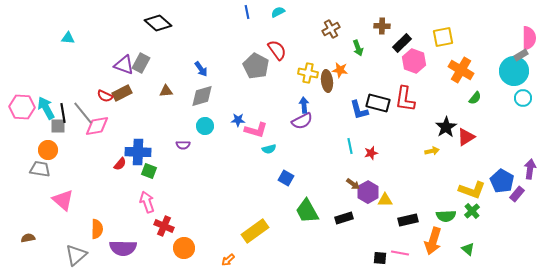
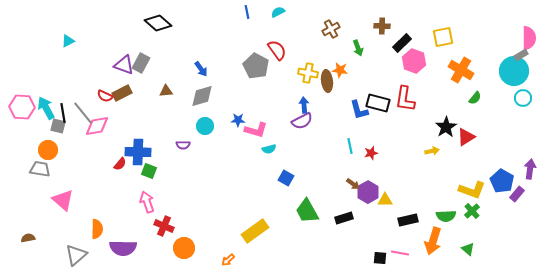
cyan triangle at (68, 38): moved 3 px down; rotated 32 degrees counterclockwise
gray square at (58, 126): rotated 14 degrees clockwise
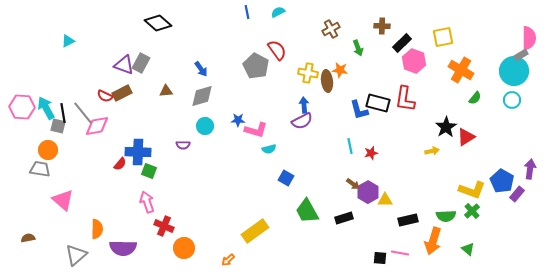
cyan circle at (523, 98): moved 11 px left, 2 px down
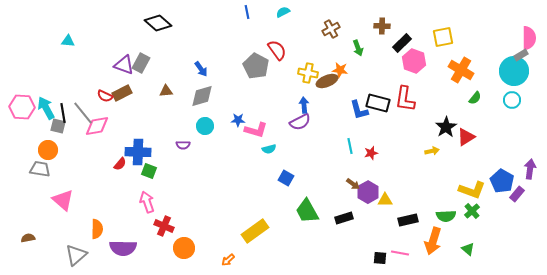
cyan semicircle at (278, 12): moved 5 px right
cyan triangle at (68, 41): rotated 32 degrees clockwise
brown ellipse at (327, 81): rotated 75 degrees clockwise
purple semicircle at (302, 121): moved 2 px left, 1 px down
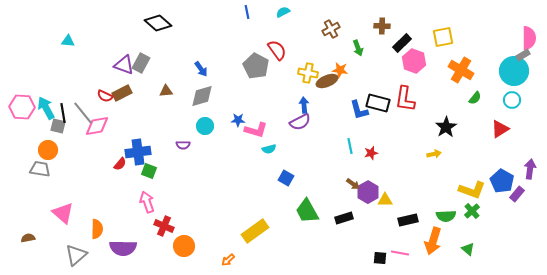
gray rectangle at (521, 55): moved 2 px right
red triangle at (466, 137): moved 34 px right, 8 px up
yellow arrow at (432, 151): moved 2 px right, 3 px down
blue cross at (138, 152): rotated 10 degrees counterclockwise
pink triangle at (63, 200): moved 13 px down
orange circle at (184, 248): moved 2 px up
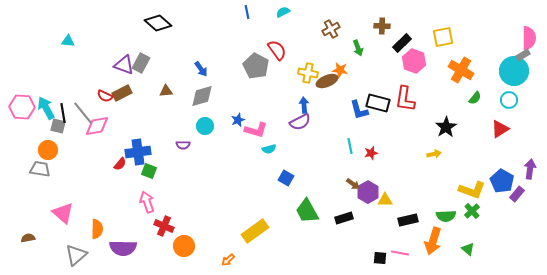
cyan circle at (512, 100): moved 3 px left
blue star at (238, 120): rotated 24 degrees counterclockwise
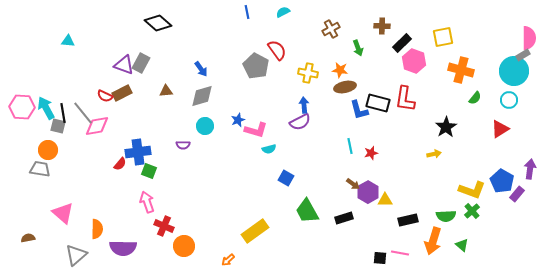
orange cross at (461, 70): rotated 15 degrees counterclockwise
brown ellipse at (327, 81): moved 18 px right, 6 px down; rotated 10 degrees clockwise
green triangle at (468, 249): moved 6 px left, 4 px up
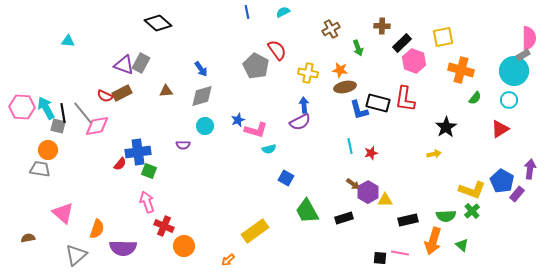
orange semicircle at (97, 229): rotated 18 degrees clockwise
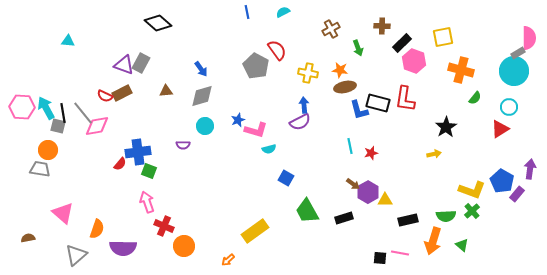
gray rectangle at (523, 55): moved 5 px left, 2 px up
cyan circle at (509, 100): moved 7 px down
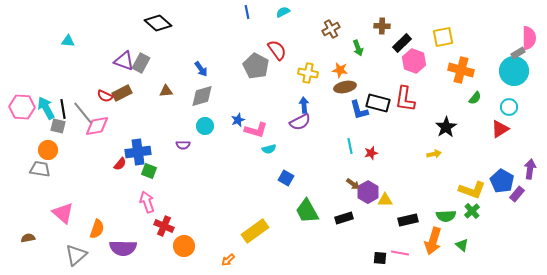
purple triangle at (124, 65): moved 4 px up
black line at (63, 113): moved 4 px up
